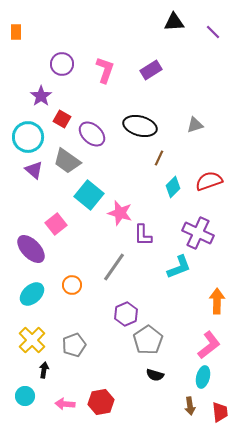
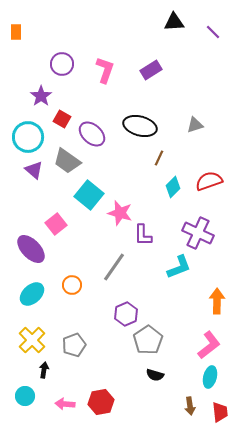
cyan ellipse at (203, 377): moved 7 px right
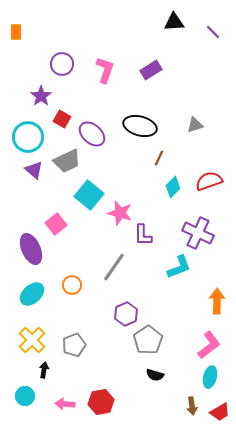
gray trapezoid at (67, 161): rotated 60 degrees counterclockwise
purple ellipse at (31, 249): rotated 20 degrees clockwise
brown arrow at (190, 406): moved 2 px right
red trapezoid at (220, 412): rotated 65 degrees clockwise
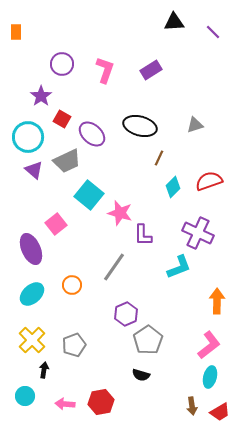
black semicircle at (155, 375): moved 14 px left
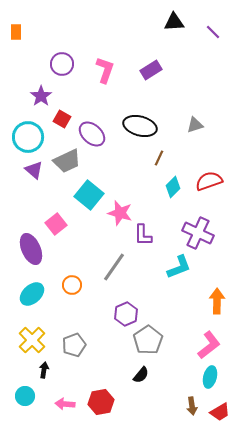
black semicircle at (141, 375): rotated 66 degrees counterclockwise
